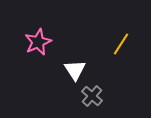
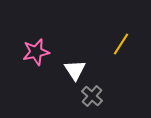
pink star: moved 2 px left, 10 px down; rotated 12 degrees clockwise
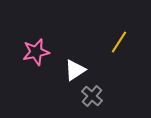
yellow line: moved 2 px left, 2 px up
white triangle: rotated 30 degrees clockwise
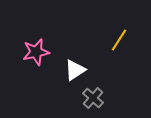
yellow line: moved 2 px up
gray cross: moved 1 px right, 2 px down
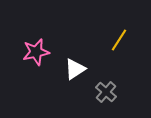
white triangle: moved 1 px up
gray cross: moved 13 px right, 6 px up
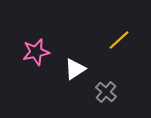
yellow line: rotated 15 degrees clockwise
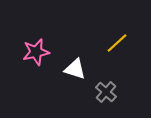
yellow line: moved 2 px left, 3 px down
white triangle: rotated 50 degrees clockwise
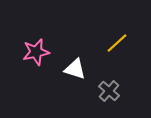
gray cross: moved 3 px right, 1 px up
